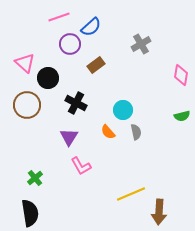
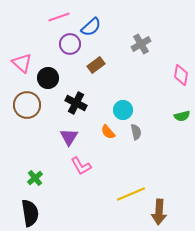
pink triangle: moved 3 px left
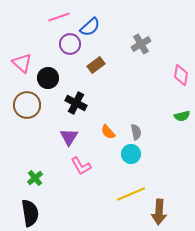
blue semicircle: moved 1 px left
cyan circle: moved 8 px right, 44 px down
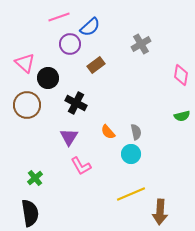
pink triangle: moved 3 px right
brown arrow: moved 1 px right
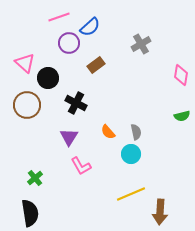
purple circle: moved 1 px left, 1 px up
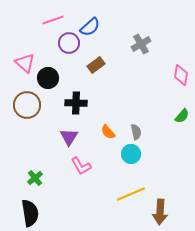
pink line: moved 6 px left, 3 px down
black cross: rotated 25 degrees counterclockwise
green semicircle: rotated 35 degrees counterclockwise
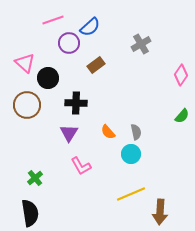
pink diamond: rotated 25 degrees clockwise
purple triangle: moved 4 px up
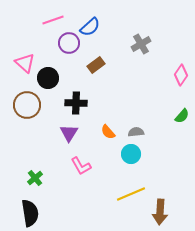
gray semicircle: rotated 84 degrees counterclockwise
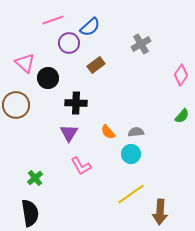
brown circle: moved 11 px left
yellow line: rotated 12 degrees counterclockwise
